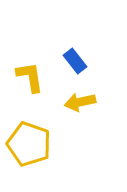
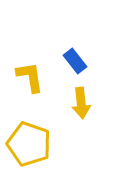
yellow arrow: moved 1 px right, 1 px down; rotated 84 degrees counterclockwise
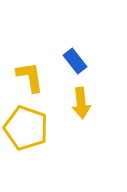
yellow pentagon: moved 3 px left, 16 px up
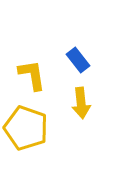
blue rectangle: moved 3 px right, 1 px up
yellow L-shape: moved 2 px right, 2 px up
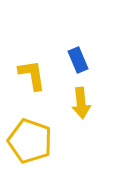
blue rectangle: rotated 15 degrees clockwise
yellow pentagon: moved 4 px right, 13 px down
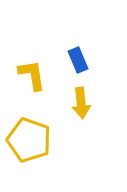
yellow pentagon: moved 1 px left, 1 px up
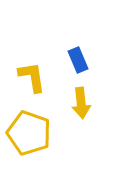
yellow L-shape: moved 2 px down
yellow pentagon: moved 7 px up
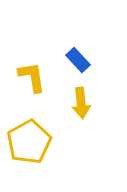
blue rectangle: rotated 20 degrees counterclockwise
yellow pentagon: moved 9 px down; rotated 24 degrees clockwise
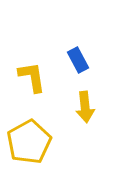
blue rectangle: rotated 15 degrees clockwise
yellow arrow: moved 4 px right, 4 px down
